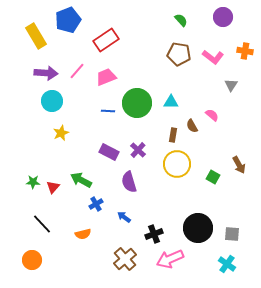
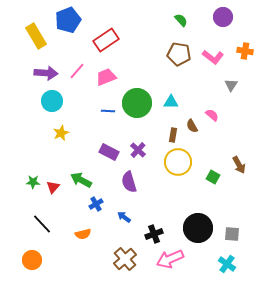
yellow circle: moved 1 px right, 2 px up
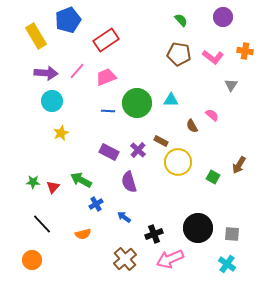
cyan triangle: moved 2 px up
brown rectangle: moved 12 px left, 6 px down; rotated 72 degrees counterclockwise
brown arrow: rotated 60 degrees clockwise
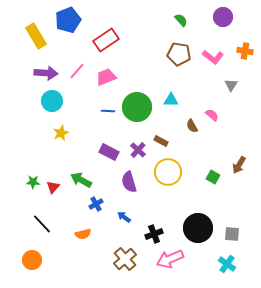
green circle: moved 4 px down
yellow circle: moved 10 px left, 10 px down
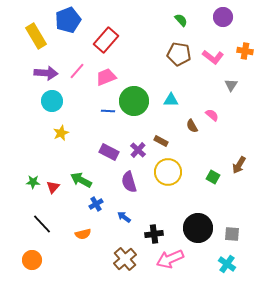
red rectangle: rotated 15 degrees counterclockwise
green circle: moved 3 px left, 6 px up
black cross: rotated 12 degrees clockwise
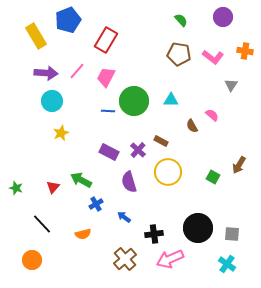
red rectangle: rotated 10 degrees counterclockwise
pink trapezoid: rotated 40 degrees counterclockwise
green star: moved 17 px left, 6 px down; rotated 16 degrees clockwise
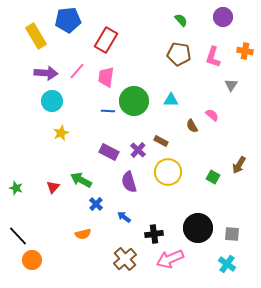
blue pentagon: rotated 15 degrees clockwise
pink L-shape: rotated 70 degrees clockwise
pink trapezoid: rotated 20 degrees counterclockwise
blue cross: rotated 16 degrees counterclockwise
black line: moved 24 px left, 12 px down
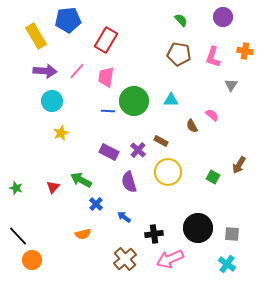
purple arrow: moved 1 px left, 2 px up
